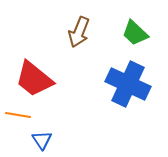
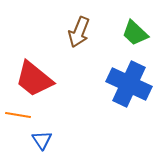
blue cross: moved 1 px right
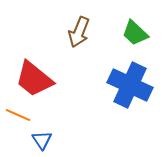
blue cross: moved 1 px right, 1 px down
orange line: rotated 15 degrees clockwise
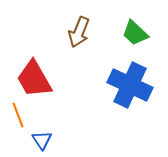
red trapezoid: rotated 21 degrees clockwise
orange line: rotated 45 degrees clockwise
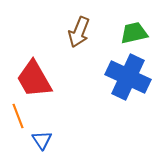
green trapezoid: moved 1 px left; rotated 124 degrees clockwise
blue cross: moved 2 px left, 8 px up
orange line: moved 1 px down
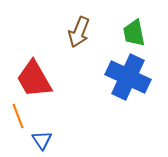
green trapezoid: rotated 88 degrees counterclockwise
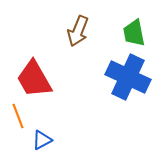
brown arrow: moved 1 px left, 1 px up
blue triangle: rotated 35 degrees clockwise
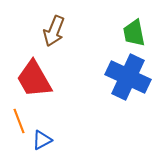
brown arrow: moved 24 px left
orange line: moved 1 px right, 5 px down
